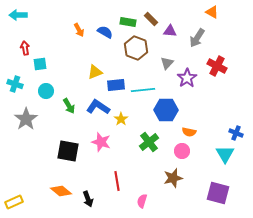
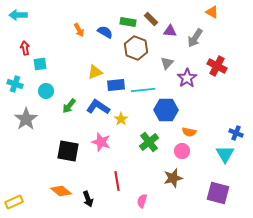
gray arrow: moved 2 px left
green arrow: rotated 70 degrees clockwise
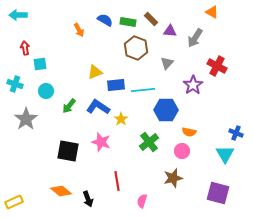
blue semicircle: moved 12 px up
purple star: moved 6 px right, 7 px down
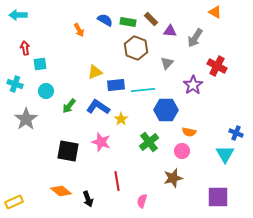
orange triangle: moved 3 px right
purple square: moved 4 px down; rotated 15 degrees counterclockwise
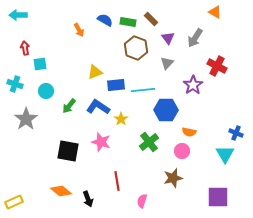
purple triangle: moved 2 px left, 7 px down; rotated 48 degrees clockwise
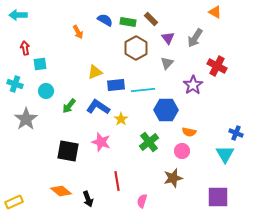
orange arrow: moved 1 px left, 2 px down
brown hexagon: rotated 10 degrees clockwise
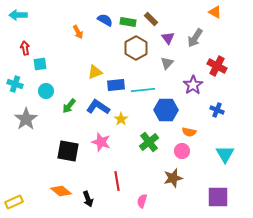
blue cross: moved 19 px left, 23 px up
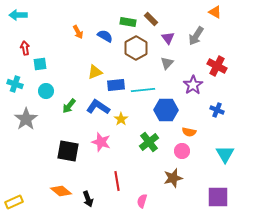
blue semicircle: moved 16 px down
gray arrow: moved 1 px right, 2 px up
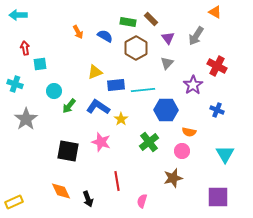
cyan circle: moved 8 px right
orange diamond: rotated 25 degrees clockwise
